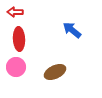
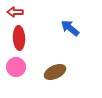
blue arrow: moved 2 px left, 2 px up
red ellipse: moved 1 px up
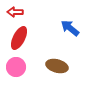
red ellipse: rotated 30 degrees clockwise
brown ellipse: moved 2 px right, 6 px up; rotated 40 degrees clockwise
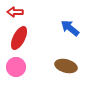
brown ellipse: moved 9 px right
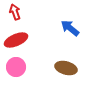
red arrow: rotated 70 degrees clockwise
red ellipse: moved 3 px left, 2 px down; rotated 40 degrees clockwise
brown ellipse: moved 2 px down
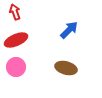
blue arrow: moved 1 px left, 2 px down; rotated 96 degrees clockwise
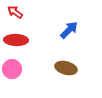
red arrow: rotated 35 degrees counterclockwise
red ellipse: rotated 25 degrees clockwise
pink circle: moved 4 px left, 2 px down
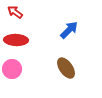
brown ellipse: rotated 40 degrees clockwise
